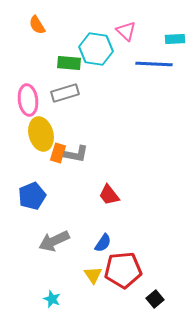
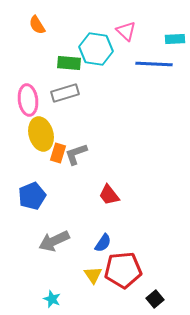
gray L-shape: rotated 150 degrees clockwise
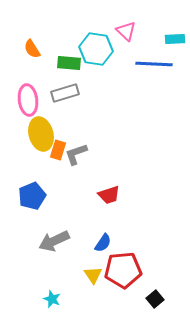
orange semicircle: moved 5 px left, 24 px down
orange rectangle: moved 3 px up
red trapezoid: rotated 70 degrees counterclockwise
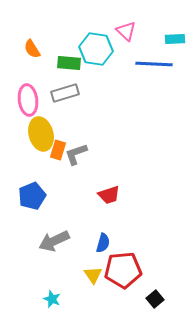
blue semicircle: rotated 18 degrees counterclockwise
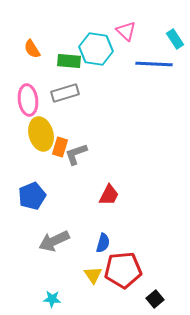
cyan rectangle: rotated 60 degrees clockwise
green rectangle: moved 2 px up
orange rectangle: moved 2 px right, 3 px up
red trapezoid: rotated 45 degrees counterclockwise
cyan star: rotated 18 degrees counterclockwise
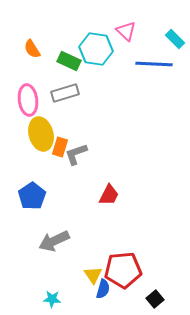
cyan rectangle: rotated 12 degrees counterclockwise
green rectangle: rotated 20 degrees clockwise
blue pentagon: rotated 12 degrees counterclockwise
blue semicircle: moved 46 px down
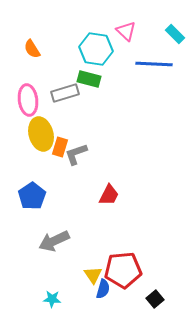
cyan rectangle: moved 5 px up
green rectangle: moved 20 px right, 18 px down; rotated 10 degrees counterclockwise
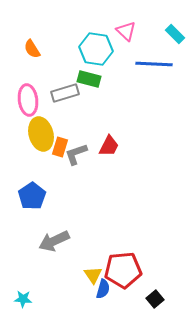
red trapezoid: moved 49 px up
cyan star: moved 29 px left
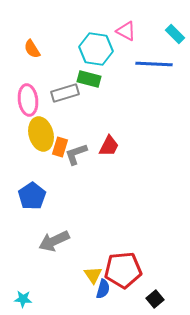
pink triangle: rotated 15 degrees counterclockwise
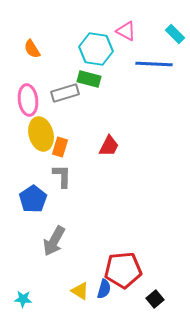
gray L-shape: moved 14 px left, 22 px down; rotated 110 degrees clockwise
blue pentagon: moved 1 px right, 3 px down
gray arrow: rotated 36 degrees counterclockwise
yellow triangle: moved 13 px left, 16 px down; rotated 24 degrees counterclockwise
blue semicircle: moved 1 px right
